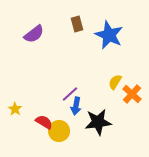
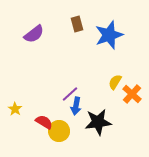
blue star: rotated 28 degrees clockwise
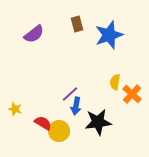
yellow semicircle: rotated 21 degrees counterclockwise
yellow star: rotated 16 degrees counterclockwise
red semicircle: moved 1 px left, 1 px down
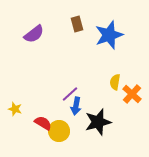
black star: rotated 8 degrees counterclockwise
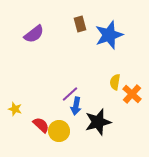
brown rectangle: moved 3 px right
red semicircle: moved 2 px left, 2 px down; rotated 12 degrees clockwise
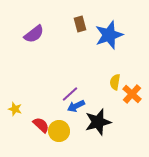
blue arrow: rotated 54 degrees clockwise
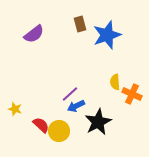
blue star: moved 2 px left
yellow semicircle: rotated 14 degrees counterclockwise
orange cross: rotated 18 degrees counterclockwise
black star: rotated 12 degrees counterclockwise
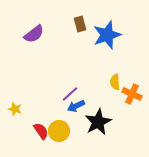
red semicircle: moved 6 px down; rotated 12 degrees clockwise
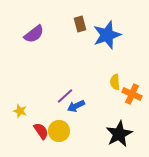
purple line: moved 5 px left, 2 px down
yellow star: moved 5 px right, 2 px down
black star: moved 21 px right, 12 px down
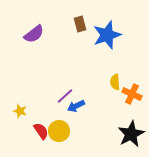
black star: moved 12 px right
